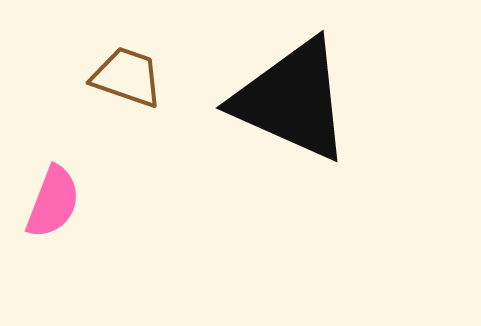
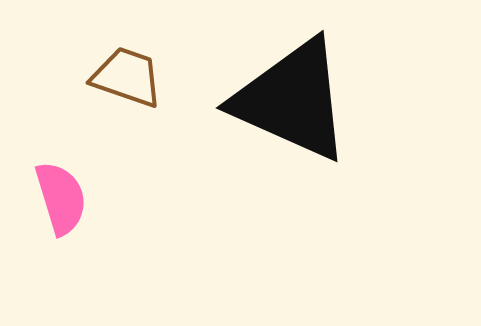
pink semicircle: moved 8 px right, 4 px up; rotated 38 degrees counterclockwise
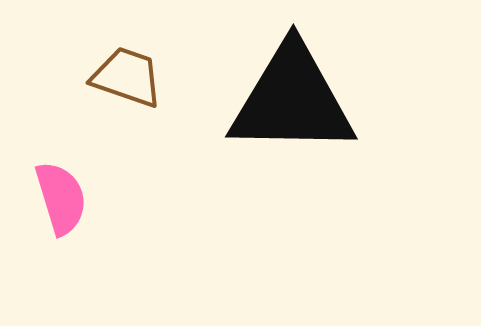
black triangle: rotated 23 degrees counterclockwise
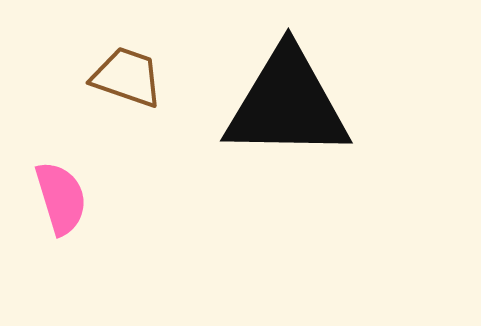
black triangle: moved 5 px left, 4 px down
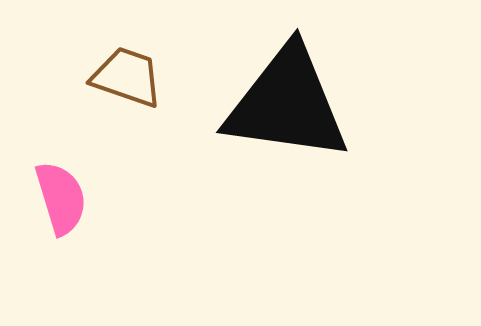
black triangle: rotated 7 degrees clockwise
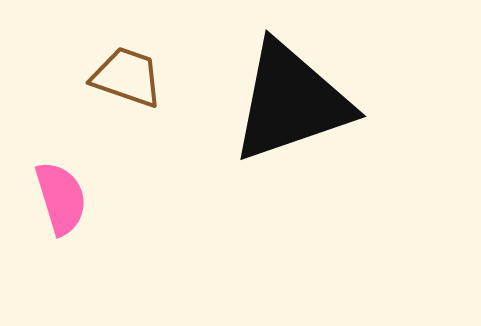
black triangle: moved 4 px right, 2 px up; rotated 27 degrees counterclockwise
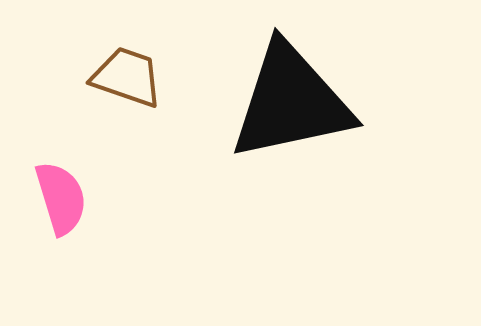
black triangle: rotated 7 degrees clockwise
